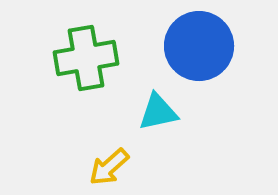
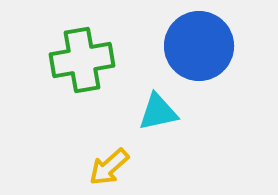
green cross: moved 4 px left, 2 px down
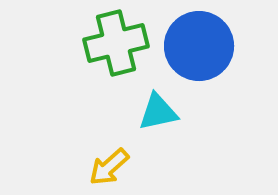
green cross: moved 34 px right, 17 px up; rotated 4 degrees counterclockwise
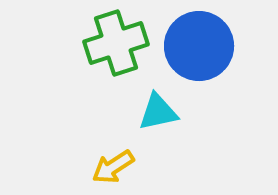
green cross: rotated 4 degrees counterclockwise
yellow arrow: moved 4 px right; rotated 9 degrees clockwise
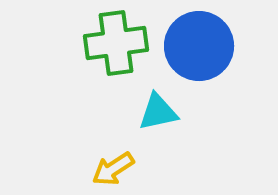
green cross: rotated 10 degrees clockwise
yellow arrow: moved 2 px down
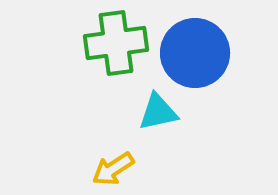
blue circle: moved 4 px left, 7 px down
